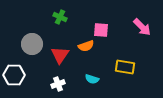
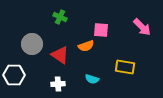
red triangle: rotated 30 degrees counterclockwise
white cross: rotated 16 degrees clockwise
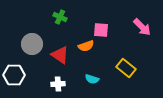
yellow rectangle: moved 1 px right, 1 px down; rotated 30 degrees clockwise
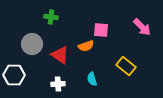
green cross: moved 9 px left; rotated 16 degrees counterclockwise
yellow rectangle: moved 2 px up
cyan semicircle: rotated 56 degrees clockwise
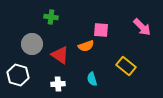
white hexagon: moved 4 px right; rotated 15 degrees clockwise
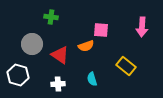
pink arrow: rotated 48 degrees clockwise
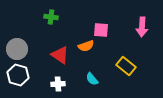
gray circle: moved 15 px left, 5 px down
cyan semicircle: rotated 24 degrees counterclockwise
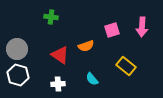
pink square: moved 11 px right; rotated 21 degrees counterclockwise
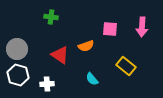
pink square: moved 2 px left, 1 px up; rotated 21 degrees clockwise
white cross: moved 11 px left
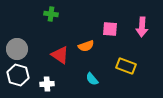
green cross: moved 3 px up
yellow rectangle: rotated 18 degrees counterclockwise
